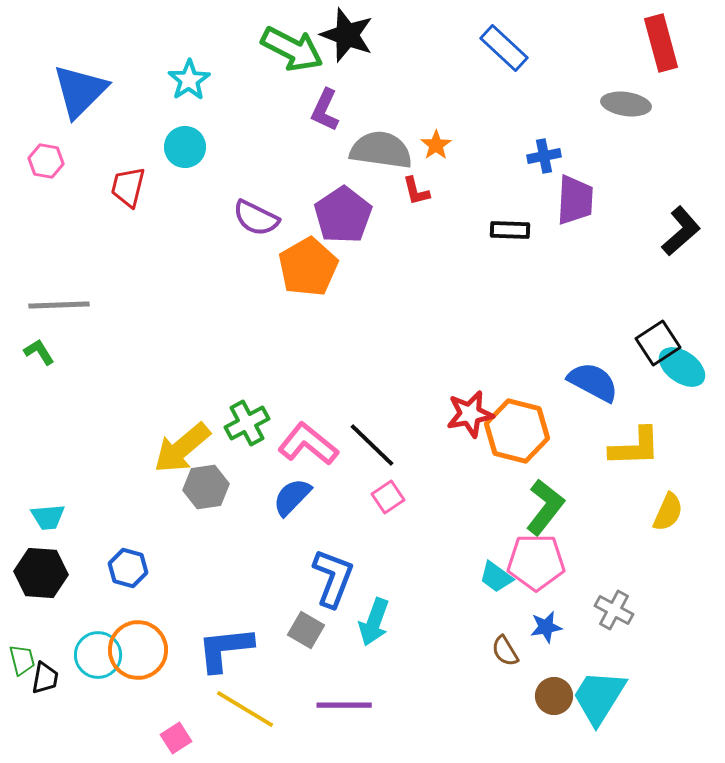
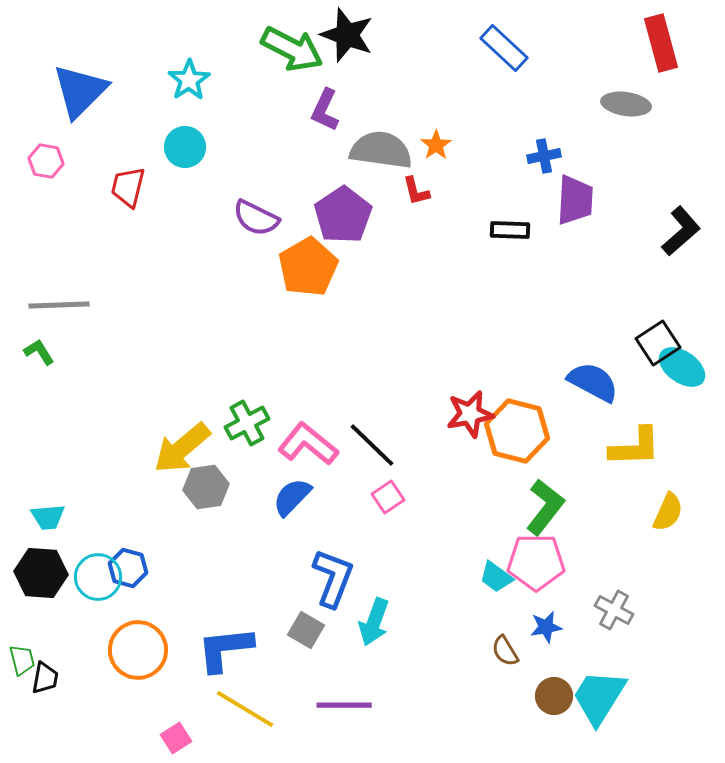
cyan circle at (98, 655): moved 78 px up
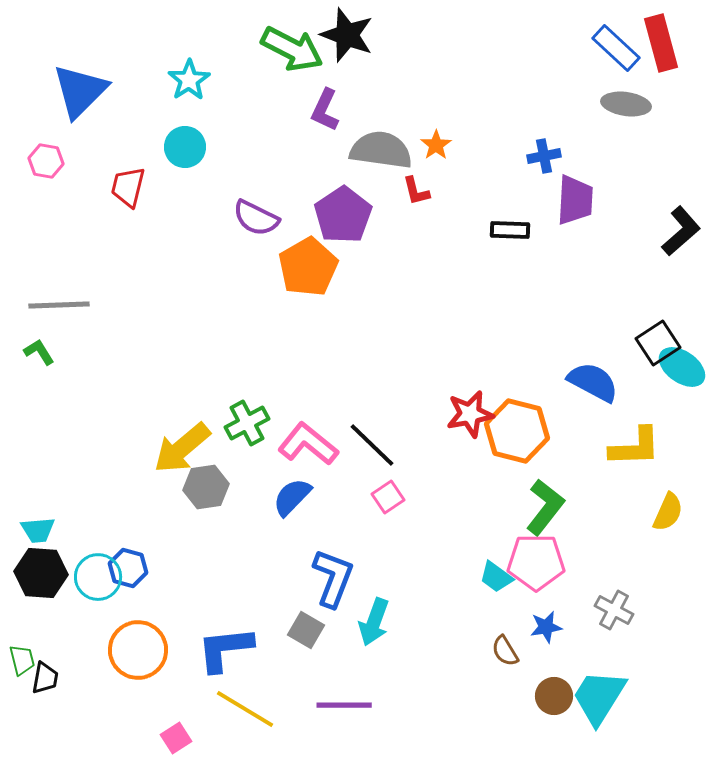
blue rectangle at (504, 48): moved 112 px right
cyan trapezoid at (48, 517): moved 10 px left, 13 px down
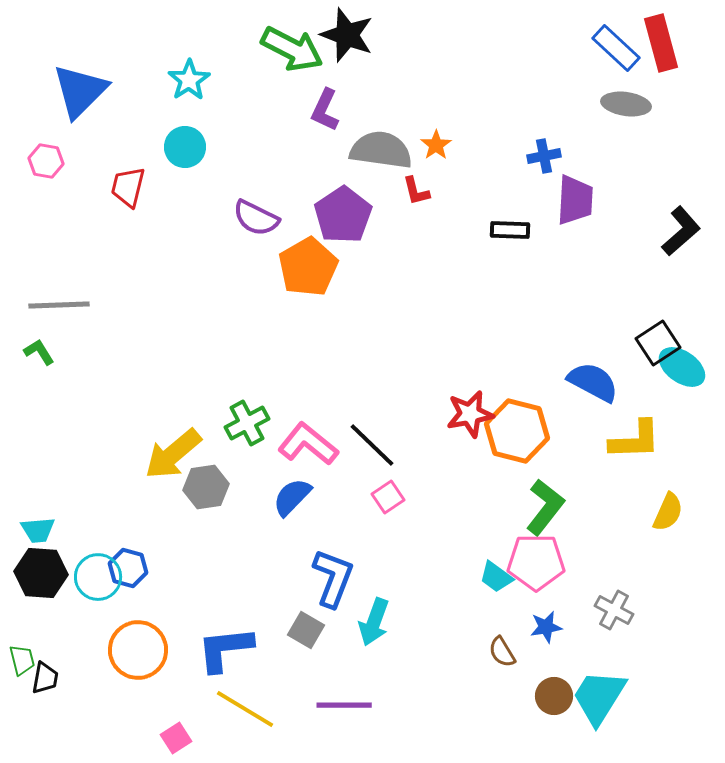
yellow L-shape at (635, 447): moved 7 px up
yellow arrow at (182, 448): moved 9 px left, 6 px down
brown semicircle at (505, 651): moved 3 px left, 1 px down
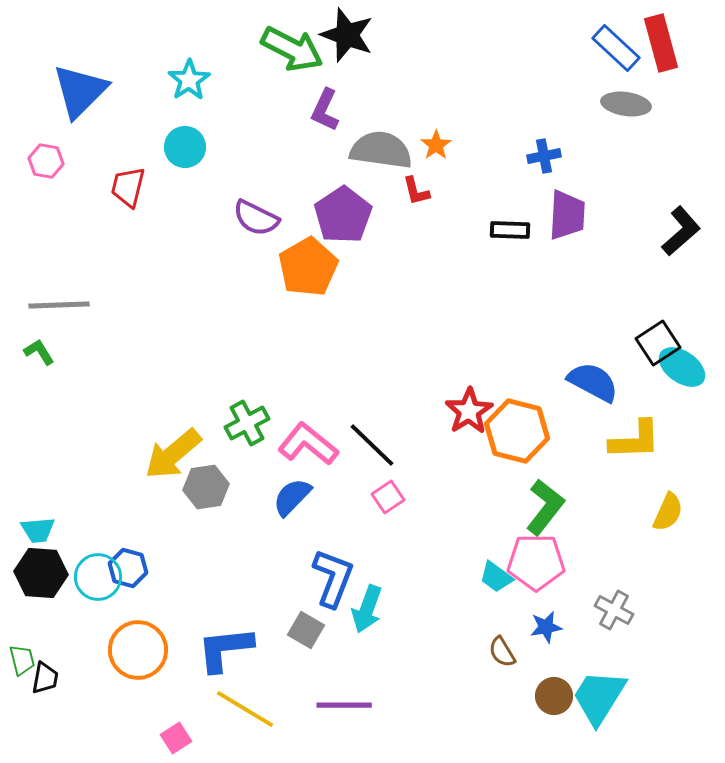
purple trapezoid at (575, 200): moved 8 px left, 15 px down
red star at (470, 414): moved 1 px left, 3 px up; rotated 21 degrees counterclockwise
cyan arrow at (374, 622): moved 7 px left, 13 px up
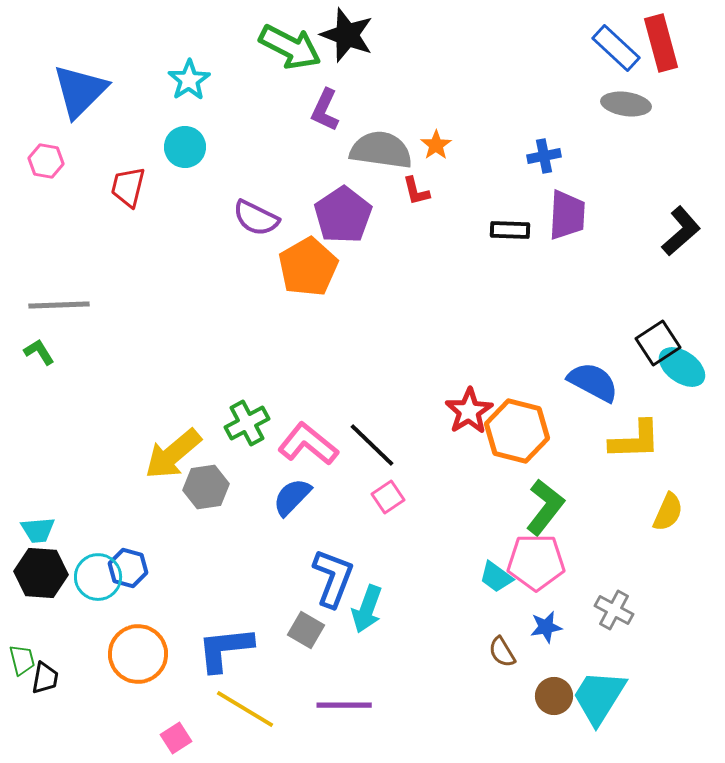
green arrow at (292, 49): moved 2 px left, 2 px up
orange circle at (138, 650): moved 4 px down
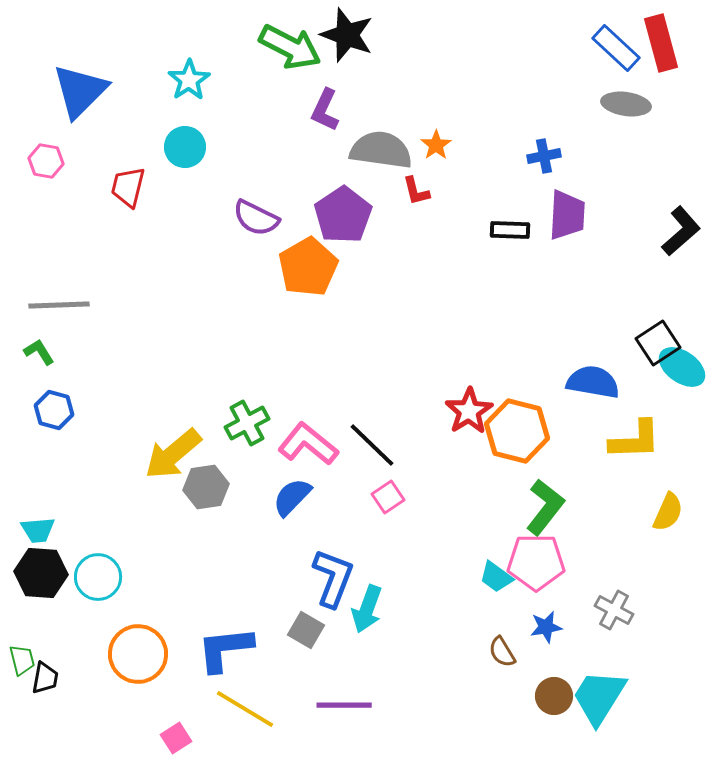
blue semicircle at (593, 382): rotated 18 degrees counterclockwise
blue hexagon at (128, 568): moved 74 px left, 158 px up
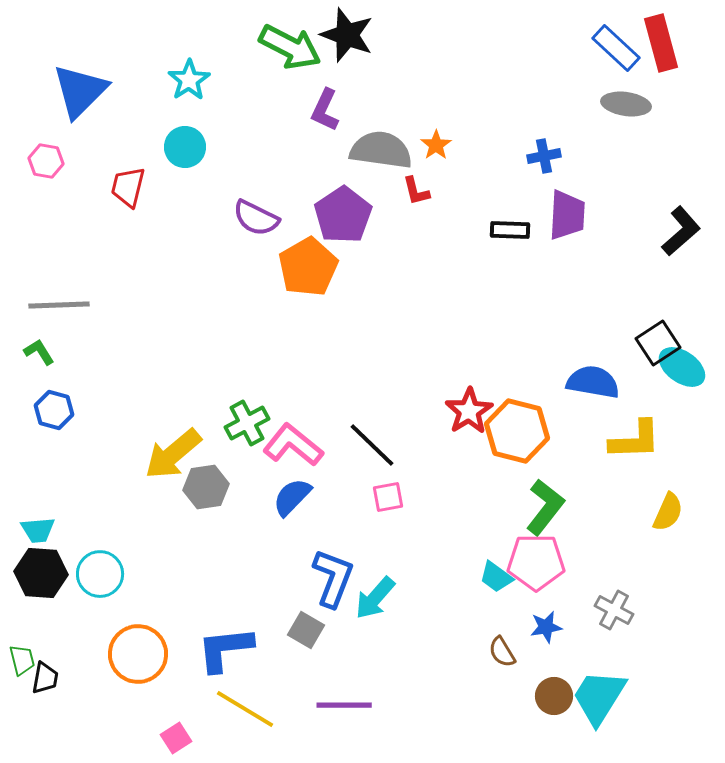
pink L-shape at (308, 444): moved 15 px left, 1 px down
pink square at (388, 497): rotated 24 degrees clockwise
cyan circle at (98, 577): moved 2 px right, 3 px up
cyan arrow at (367, 609): moved 8 px right, 11 px up; rotated 21 degrees clockwise
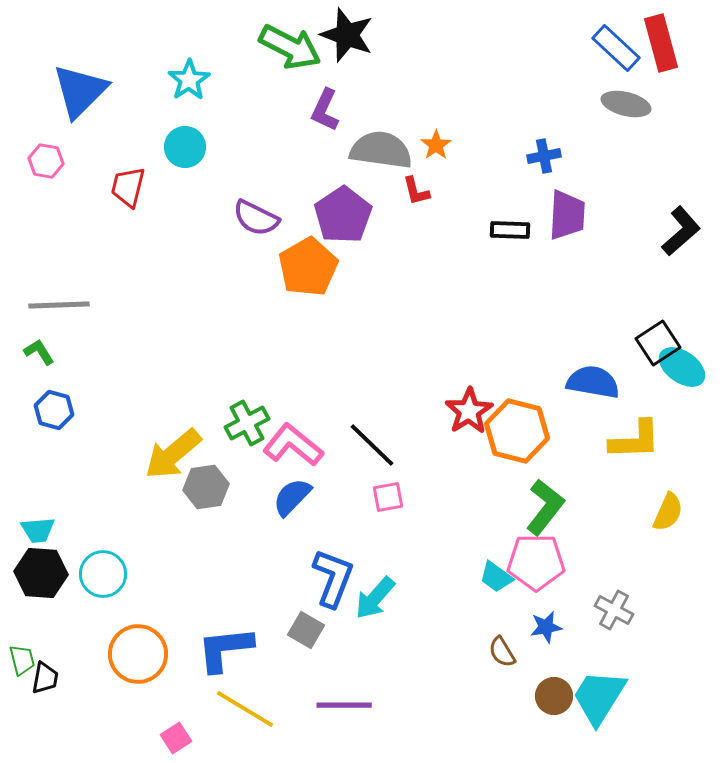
gray ellipse at (626, 104): rotated 6 degrees clockwise
cyan circle at (100, 574): moved 3 px right
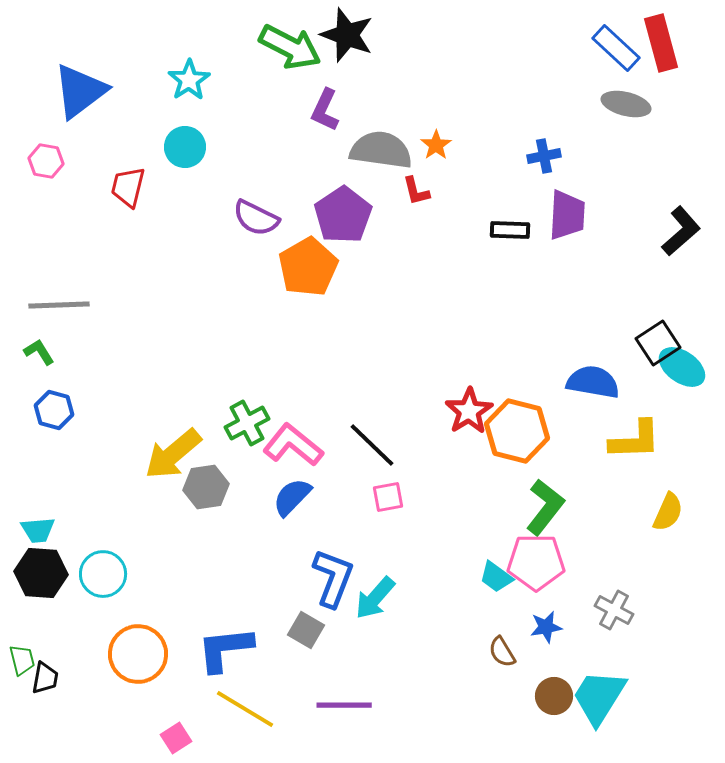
blue triangle at (80, 91): rotated 8 degrees clockwise
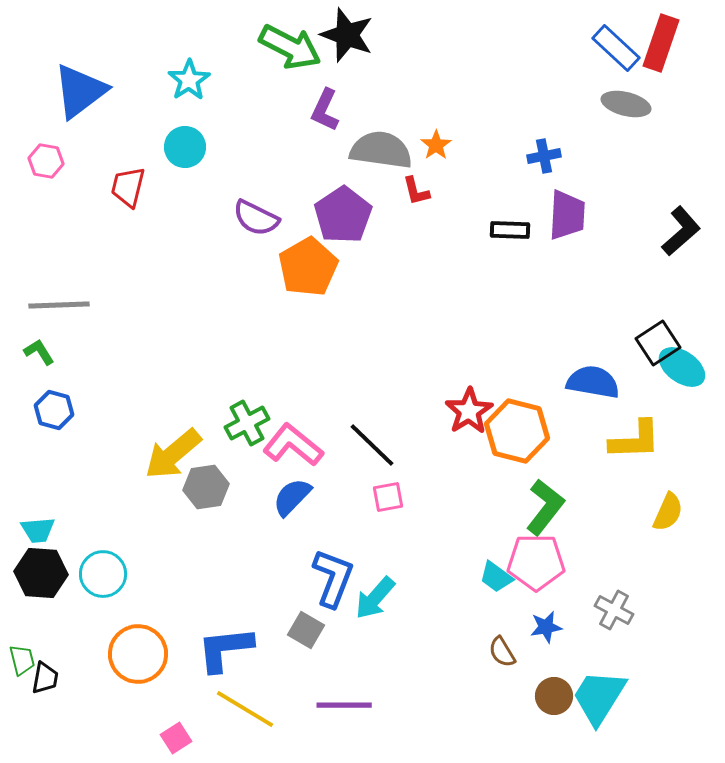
red rectangle at (661, 43): rotated 34 degrees clockwise
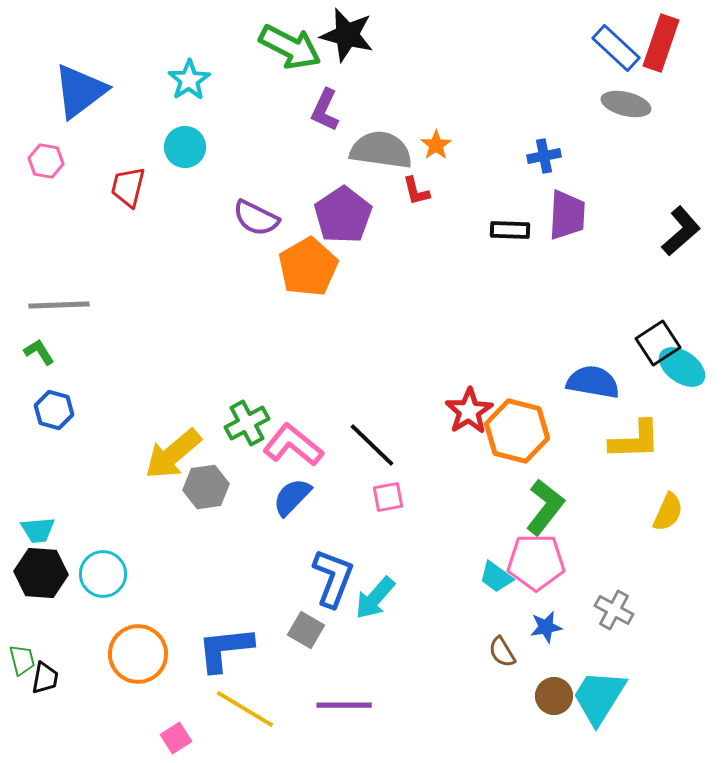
black star at (347, 35): rotated 6 degrees counterclockwise
